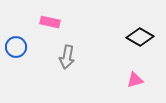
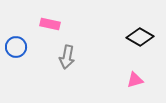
pink rectangle: moved 2 px down
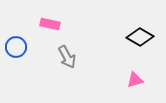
gray arrow: rotated 40 degrees counterclockwise
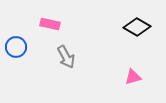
black diamond: moved 3 px left, 10 px up
gray arrow: moved 1 px left
pink triangle: moved 2 px left, 3 px up
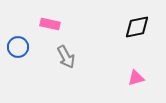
black diamond: rotated 40 degrees counterclockwise
blue circle: moved 2 px right
pink triangle: moved 3 px right, 1 px down
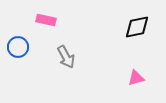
pink rectangle: moved 4 px left, 4 px up
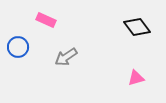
pink rectangle: rotated 12 degrees clockwise
black diamond: rotated 64 degrees clockwise
gray arrow: rotated 85 degrees clockwise
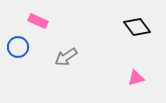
pink rectangle: moved 8 px left, 1 px down
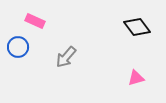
pink rectangle: moved 3 px left
gray arrow: rotated 15 degrees counterclockwise
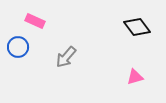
pink triangle: moved 1 px left, 1 px up
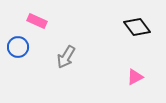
pink rectangle: moved 2 px right
gray arrow: rotated 10 degrees counterclockwise
pink triangle: rotated 12 degrees counterclockwise
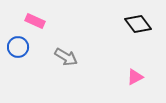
pink rectangle: moved 2 px left
black diamond: moved 1 px right, 3 px up
gray arrow: rotated 90 degrees counterclockwise
